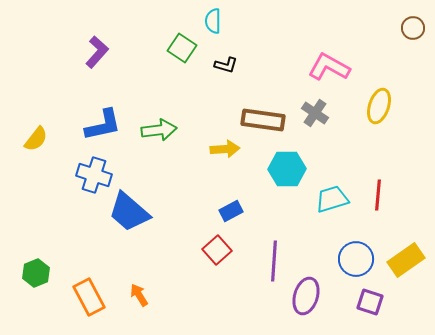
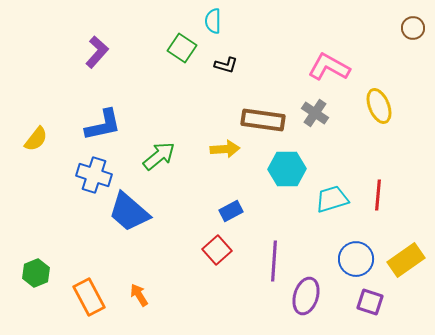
yellow ellipse: rotated 40 degrees counterclockwise
green arrow: moved 26 px down; rotated 32 degrees counterclockwise
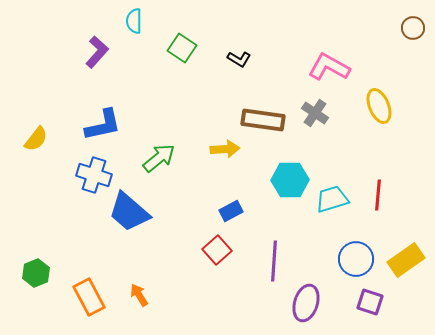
cyan semicircle: moved 79 px left
black L-shape: moved 13 px right, 6 px up; rotated 15 degrees clockwise
green arrow: moved 2 px down
cyan hexagon: moved 3 px right, 11 px down
purple ellipse: moved 7 px down
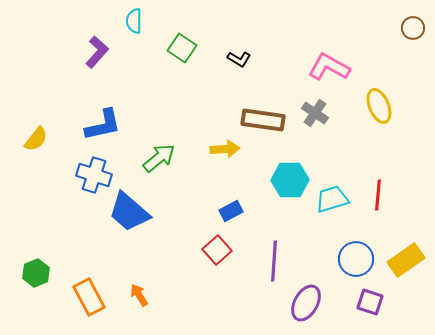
purple ellipse: rotated 12 degrees clockwise
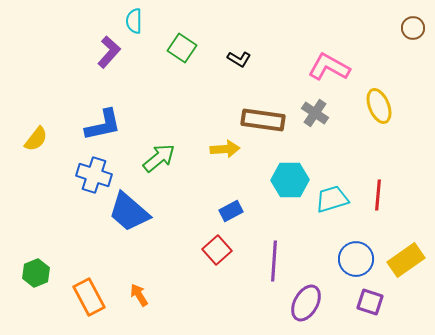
purple L-shape: moved 12 px right
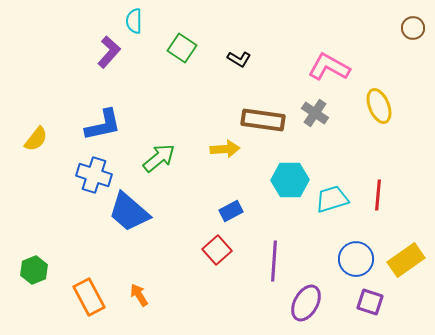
green hexagon: moved 2 px left, 3 px up
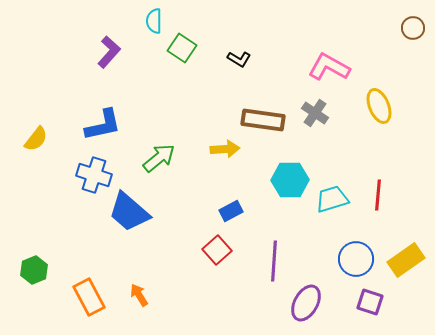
cyan semicircle: moved 20 px right
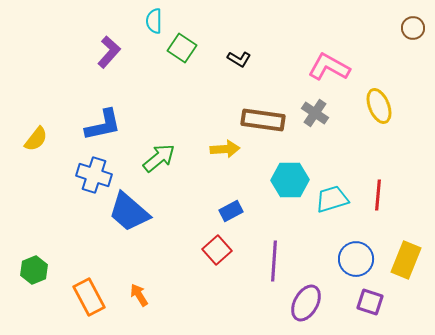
yellow rectangle: rotated 33 degrees counterclockwise
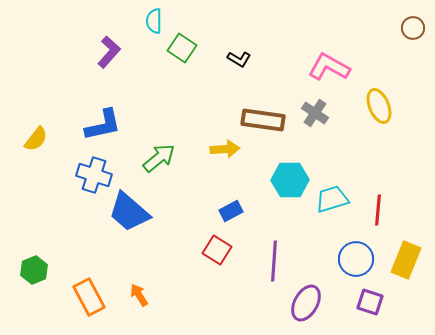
red line: moved 15 px down
red square: rotated 16 degrees counterclockwise
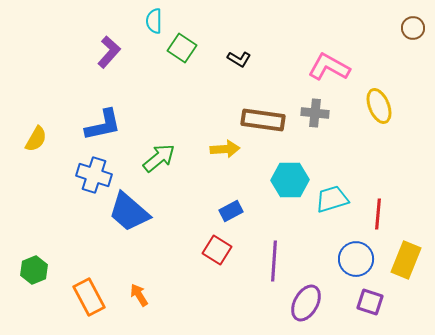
gray cross: rotated 28 degrees counterclockwise
yellow semicircle: rotated 8 degrees counterclockwise
red line: moved 4 px down
